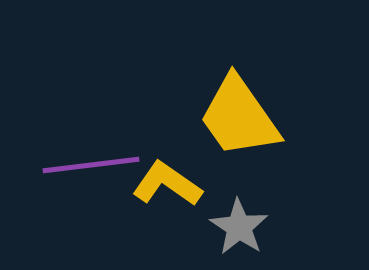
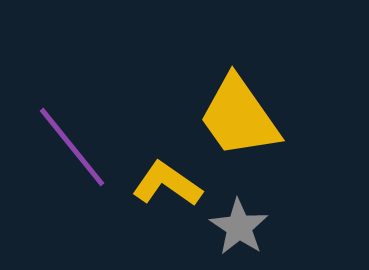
purple line: moved 19 px left, 18 px up; rotated 58 degrees clockwise
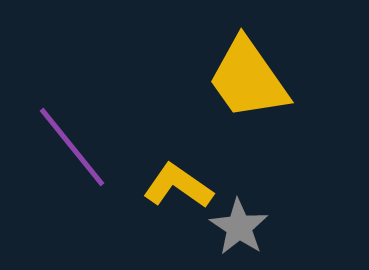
yellow trapezoid: moved 9 px right, 38 px up
yellow L-shape: moved 11 px right, 2 px down
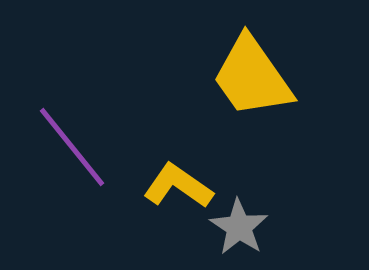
yellow trapezoid: moved 4 px right, 2 px up
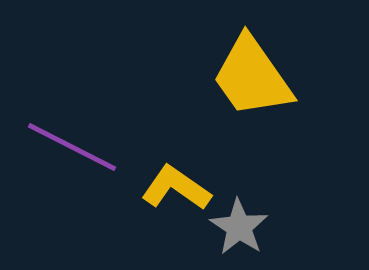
purple line: rotated 24 degrees counterclockwise
yellow L-shape: moved 2 px left, 2 px down
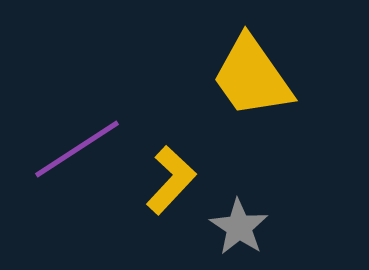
purple line: moved 5 px right, 2 px down; rotated 60 degrees counterclockwise
yellow L-shape: moved 5 px left, 8 px up; rotated 98 degrees clockwise
